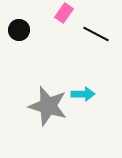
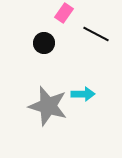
black circle: moved 25 px right, 13 px down
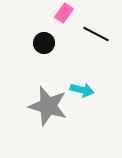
cyan arrow: moved 1 px left, 4 px up; rotated 15 degrees clockwise
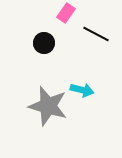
pink rectangle: moved 2 px right
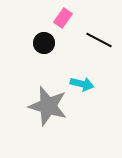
pink rectangle: moved 3 px left, 5 px down
black line: moved 3 px right, 6 px down
cyan arrow: moved 6 px up
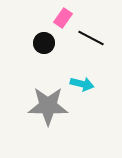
black line: moved 8 px left, 2 px up
gray star: rotated 15 degrees counterclockwise
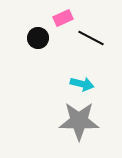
pink rectangle: rotated 30 degrees clockwise
black circle: moved 6 px left, 5 px up
gray star: moved 31 px right, 15 px down
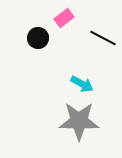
pink rectangle: moved 1 px right; rotated 12 degrees counterclockwise
black line: moved 12 px right
cyan arrow: rotated 15 degrees clockwise
